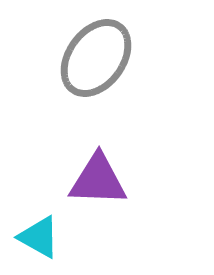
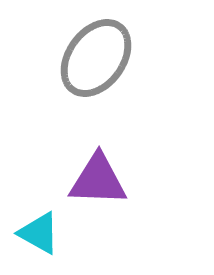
cyan triangle: moved 4 px up
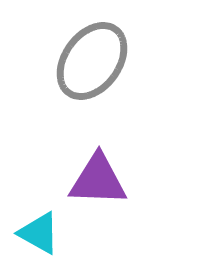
gray ellipse: moved 4 px left, 3 px down
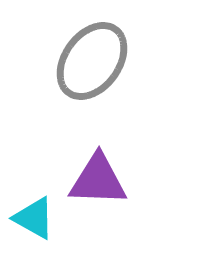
cyan triangle: moved 5 px left, 15 px up
